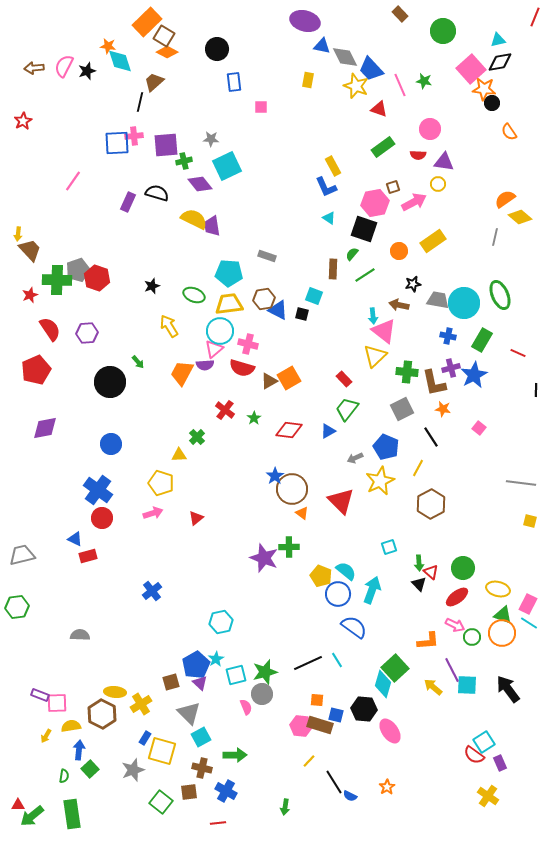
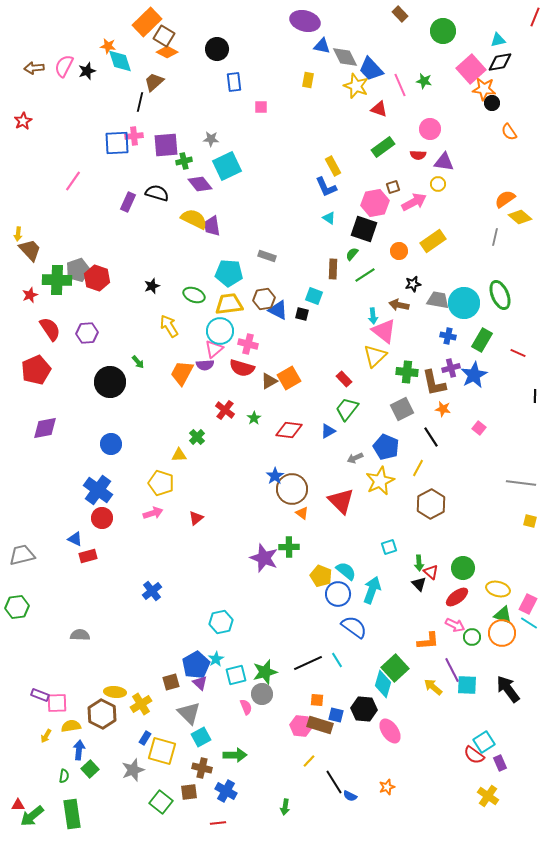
black line at (536, 390): moved 1 px left, 6 px down
orange star at (387, 787): rotated 14 degrees clockwise
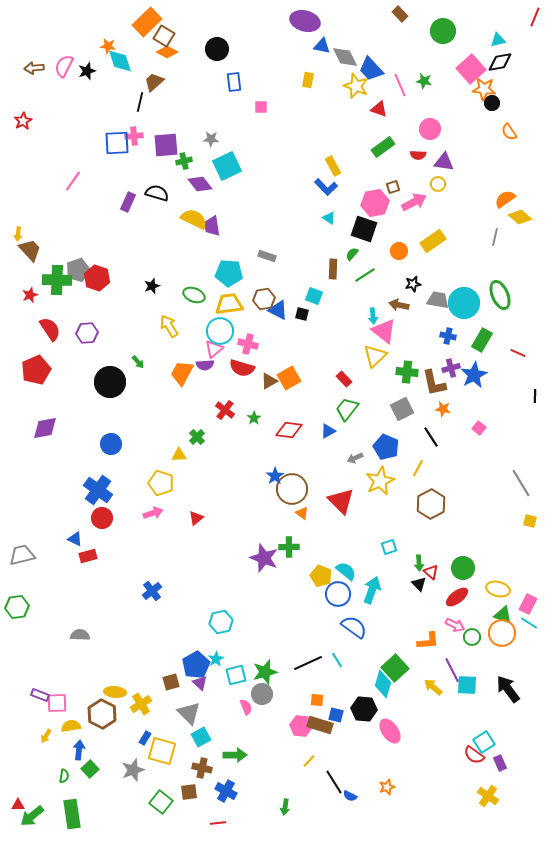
blue L-shape at (326, 187): rotated 20 degrees counterclockwise
gray line at (521, 483): rotated 52 degrees clockwise
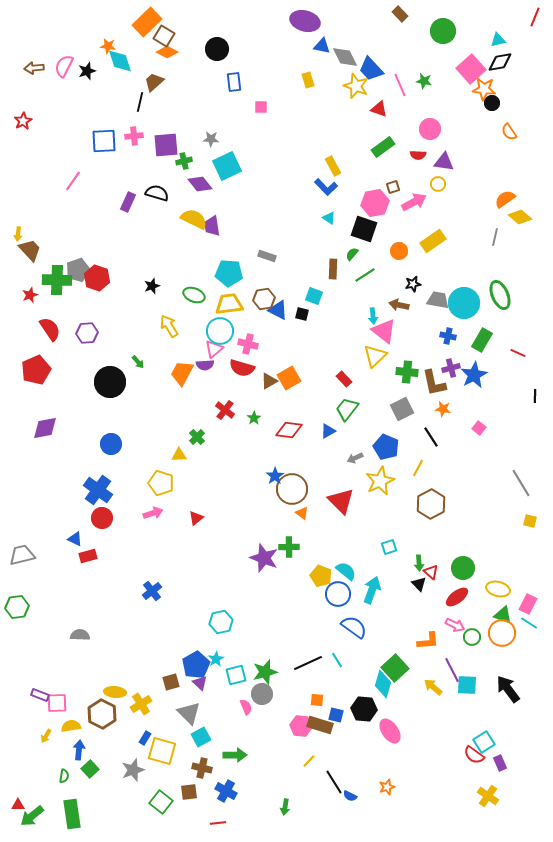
yellow rectangle at (308, 80): rotated 28 degrees counterclockwise
blue square at (117, 143): moved 13 px left, 2 px up
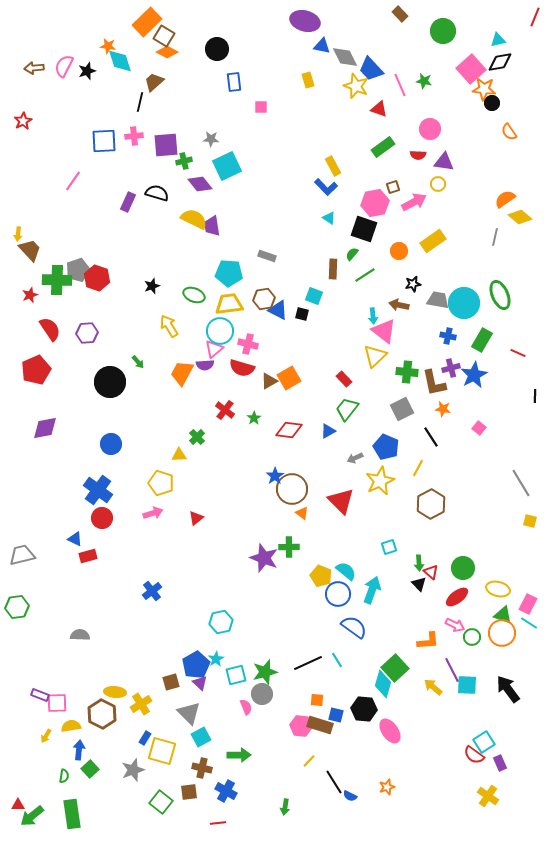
green arrow at (235, 755): moved 4 px right
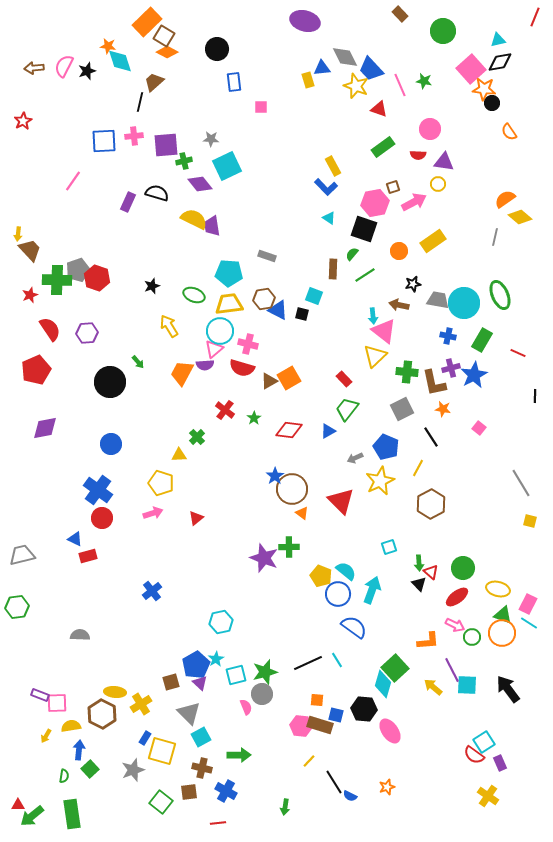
blue triangle at (322, 46): moved 22 px down; rotated 18 degrees counterclockwise
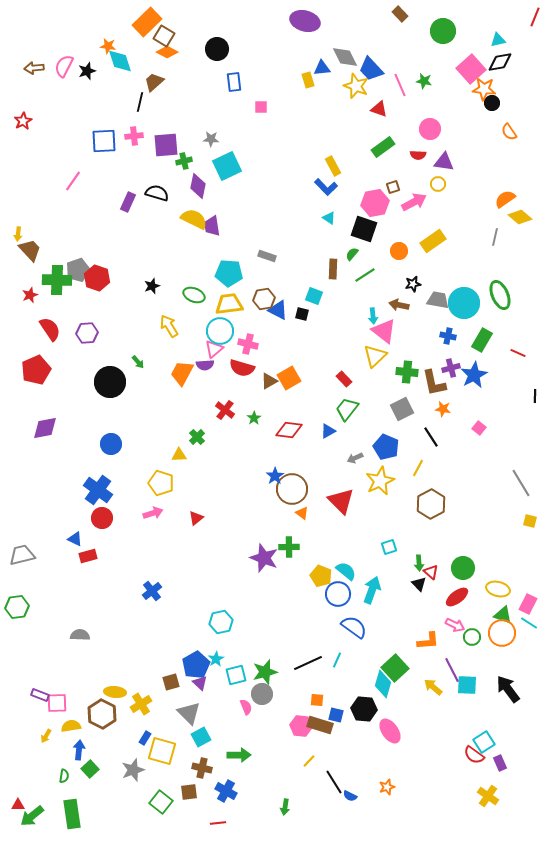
purple diamond at (200, 184): moved 2 px left, 2 px down; rotated 50 degrees clockwise
cyan line at (337, 660): rotated 56 degrees clockwise
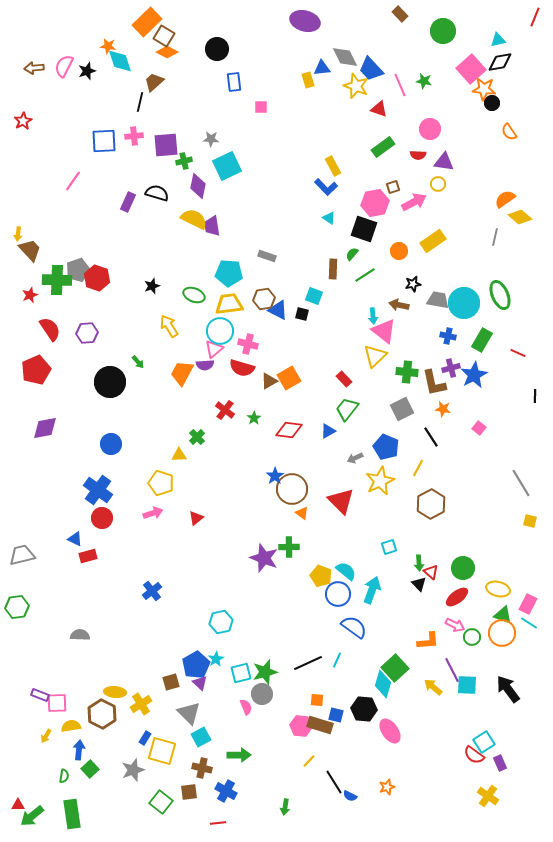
cyan square at (236, 675): moved 5 px right, 2 px up
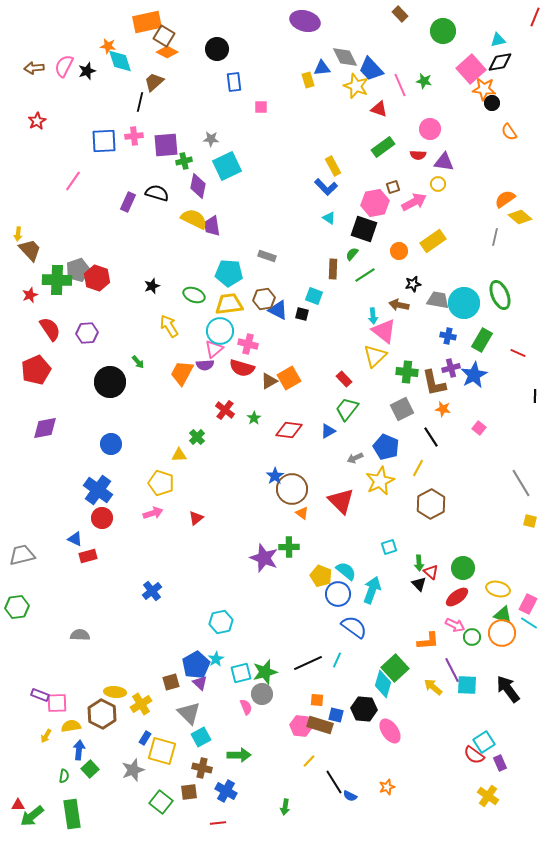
orange rectangle at (147, 22): rotated 32 degrees clockwise
red star at (23, 121): moved 14 px right
